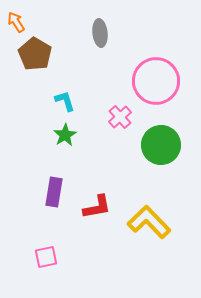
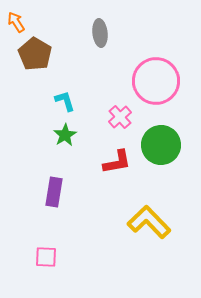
red L-shape: moved 20 px right, 45 px up
pink square: rotated 15 degrees clockwise
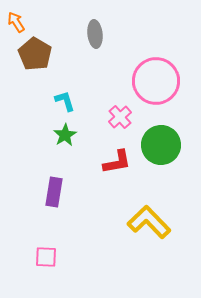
gray ellipse: moved 5 px left, 1 px down
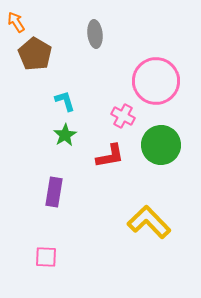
pink cross: moved 3 px right, 1 px up; rotated 20 degrees counterclockwise
red L-shape: moved 7 px left, 6 px up
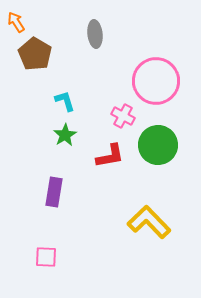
green circle: moved 3 px left
